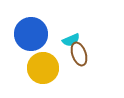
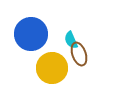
cyan semicircle: rotated 90 degrees clockwise
yellow circle: moved 9 px right
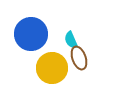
brown ellipse: moved 4 px down
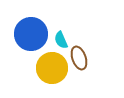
cyan semicircle: moved 10 px left
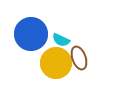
cyan semicircle: rotated 42 degrees counterclockwise
yellow circle: moved 4 px right, 5 px up
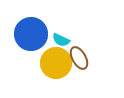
brown ellipse: rotated 10 degrees counterclockwise
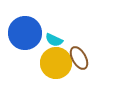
blue circle: moved 6 px left, 1 px up
cyan semicircle: moved 7 px left
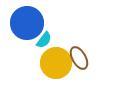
blue circle: moved 2 px right, 10 px up
cyan semicircle: moved 10 px left; rotated 78 degrees counterclockwise
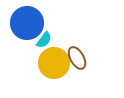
brown ellipse: moved 2 px left
yellow circle: moved 2 px left
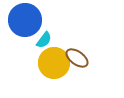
blue circle: moved 2 px left, 3 px up
brown ellipse: rotated 25 degrees counterclockwise
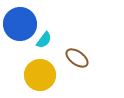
blue circle: moved 5 px left, 4 px down
yellow circle: moved 14 px left, 12 px down
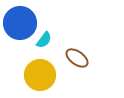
blue circle: moved 1 px up
